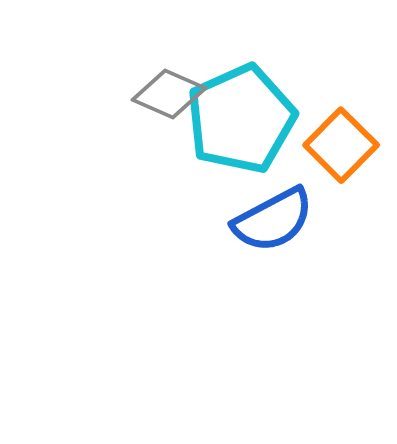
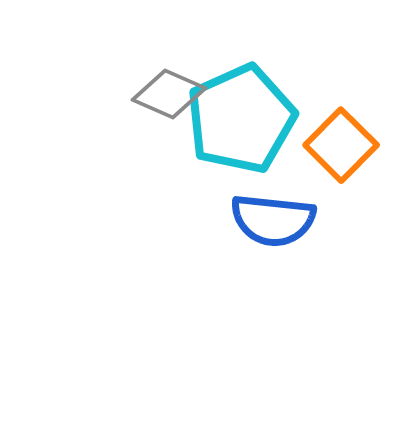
blue semicircle: rotated 34 degrees clockwise
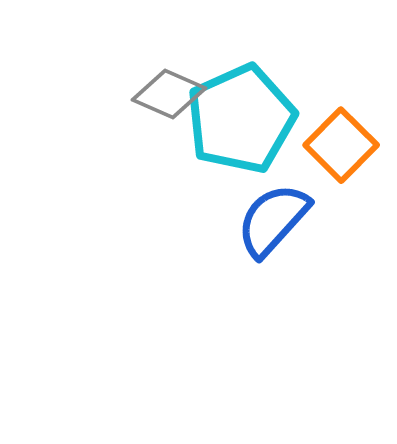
blue semicircle: rotated 126 degrees clockwise
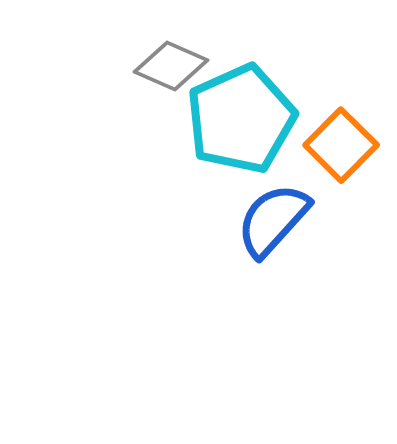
gray diamond: moved 2 px right, 28 px up
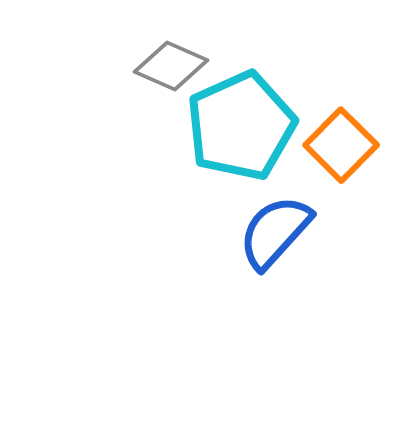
cyan pentagon: moved 7 px down
blue semicircle: moved 2 px right, 12 px down
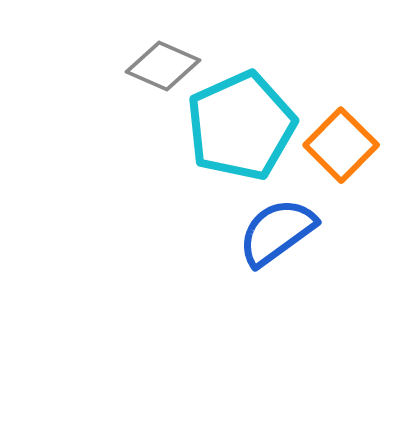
gray diamond: moved 8 px left
blue semicircle: moved 2 px right; rotated 12 degrees clockwise
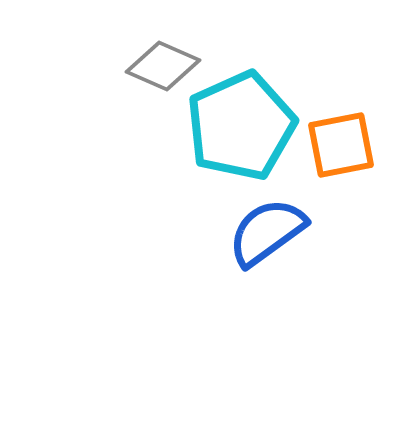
orange square: rotated 34 degrees clockwise
blue semicircle: moved 10 px left
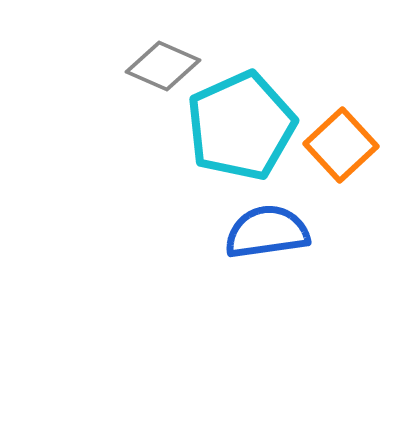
orange square: rotated 32 degrees counterclockwise
blue semicircle: rotated 28 degrees clockwise
